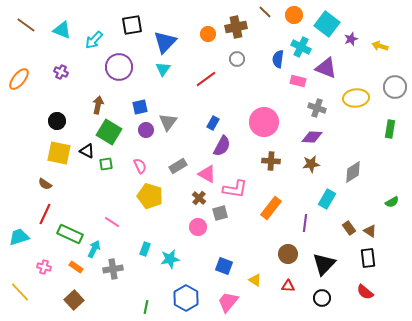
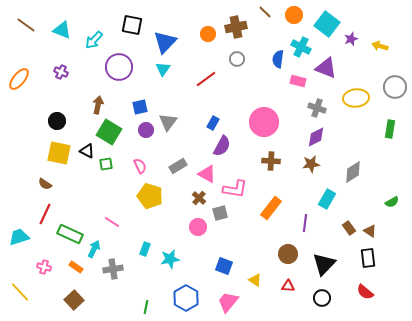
black square at (132, 25): rotated 20 degrees clockwise
purple diamond at (312, 137): moved 4 px right; rotated 30 degrees counterclockwise
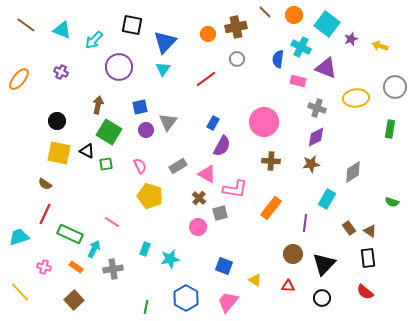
green semicircle at (392, 202): rotated 48 degrees clockwise
brown circle at (288, 254): moved 5 px right
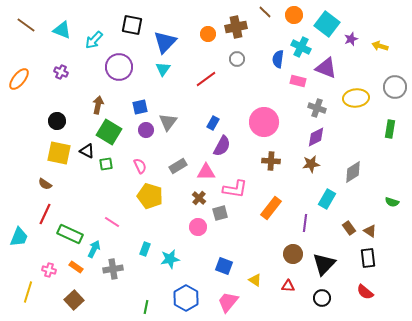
pink triangle at (207, 174): moved 1 px left, 2 px up; rotated 30 degrees counterclockwise
cyan trapezoid at (19, 237): rotated 130 degrees clockwise
pink cross at (44, 267): moved 5 px right, 3 px down
yellow line at (20, 292): moved 8 px right; rotated 60 degrees clockwise
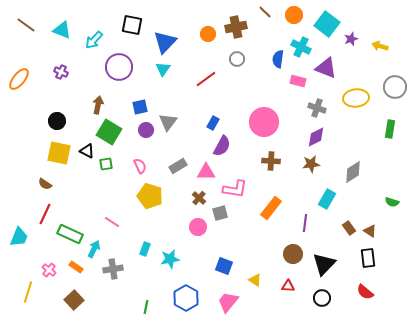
pink cross at (49, 270): rotated 24 degrees clockwise
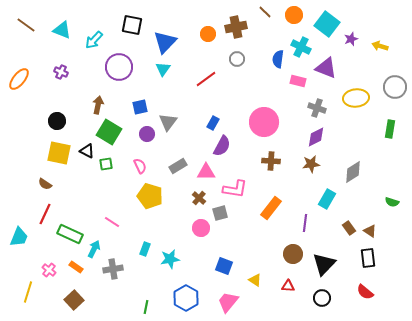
purple circle at (146, 130): moved 1 px right, 4 px down
pink circle at (198, 227): moved 3 px right, 1 px down
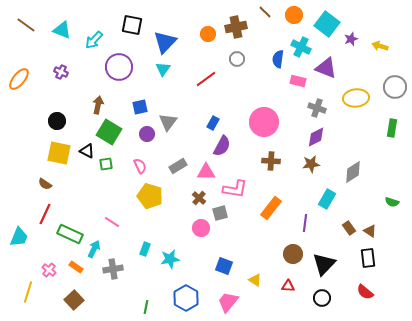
green rectangle at (390, 129): moved 2 px right, 1 px up
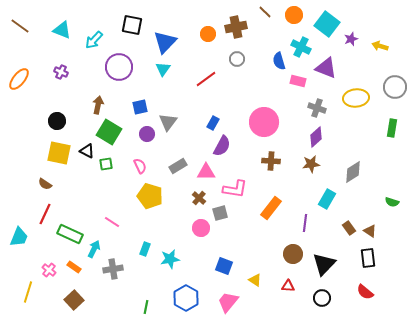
brown line at (26, 25): moved 6 px left, 1 px down
blue semicircle at (278, 59): moved 1 px right, 2 px down; rotated 24 degrees counterclockwise
purple diamond at (316, 137): rotated 15 degrees counterclockwise
orange rectangle at (76, 267): moved 2 px left
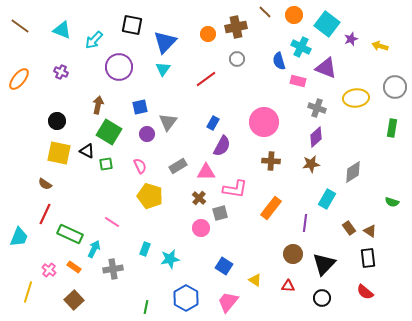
blue square at (224, 266): rotated 12 degrees clockwise
